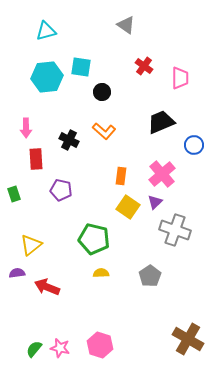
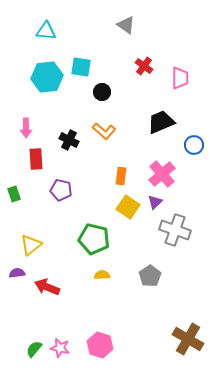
cyan triangle: rotated 20 degrees clockwise
yellow semicircle: moved 1 px right, 2 px down
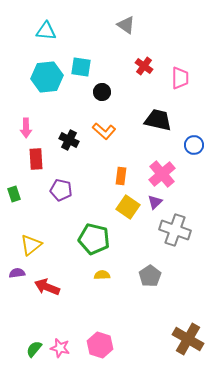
black trapezoid: moved 3 px left, 2 px up; rotated 36 degrees clockwise
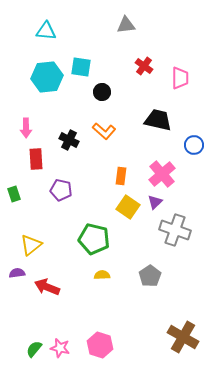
gray triangle: rotated 42 degrees counterclockwise
brown cross: moved 5 px left, 2 px up
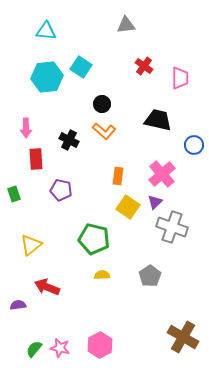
cyan square: rotated 25 degrees clockwise
black circle: moved 12 px down
orange rectangle: moved 3 px left
gray cross: moved 3 px left, 3 px up
purple semicircle: moved 1 px right, 32 px down
pink hexagon: rotated 15 degrees clockwise
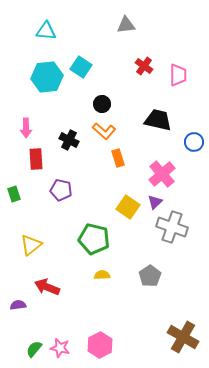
pink trapezoid: moved 2 px left, 3 px up
blue circle: moved 3 px up
orange rectangle: moved 18 px up; rotated 24 degrees counterclockwise
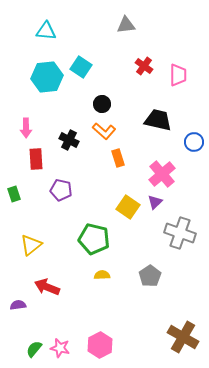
gray cross: moved 8 px right, 6 px down
